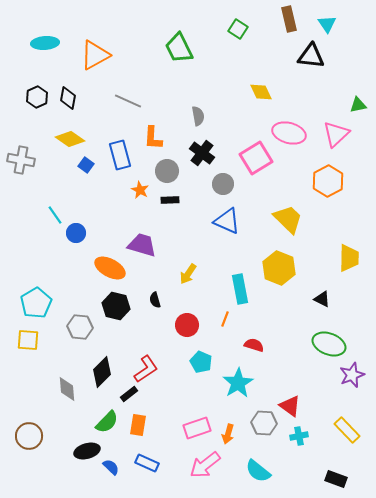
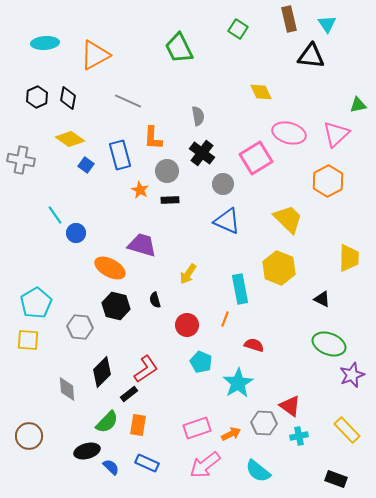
orange arrow at (228, 434): moved 3 px right; rotated 132 degrees counterclockwise
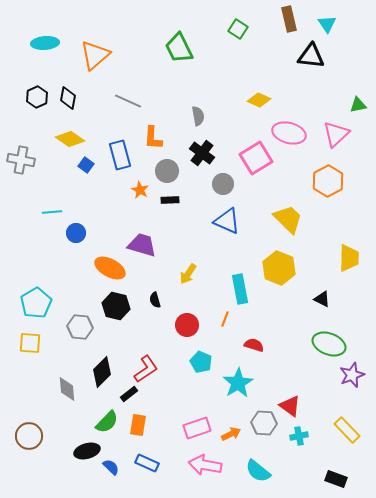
orange triangle at (95, 55): rotated 12 degrees counterclockwise
yellow diamond at (261, 92): moved 2 px left, 8 px down; rotated 40 degrees counterclockwise
cyan line at (55, 215): moved 3 px left, 3 px up; rotated 60 degrees counterclockwise
yellow square at (28, 340): moved 2 px right, 3 px down
pink arrow at (205, 465): rotated 48 degrees clockwise
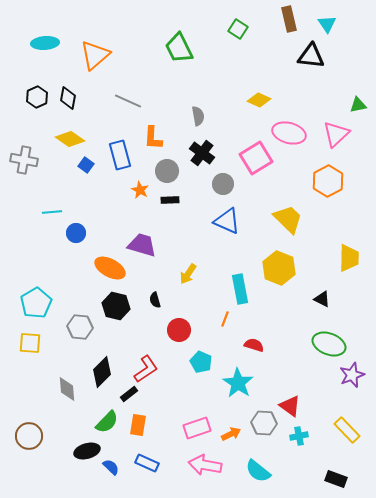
gray cross at (21, 160): moved 3 px right
red circle at (187, 325): moved 8 px left, 5 px down
cyan star at (238, 383): rotated 8 degrees counterclockwise
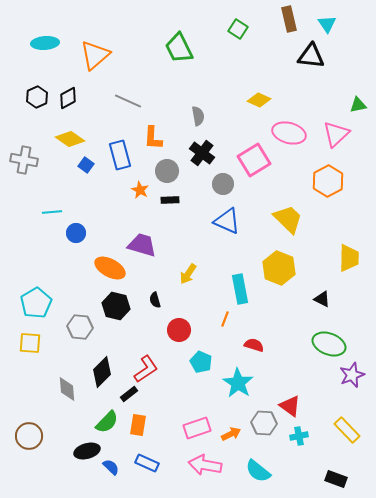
black diamond at (68, 98): rotated 50 degrees clockwise
pink square at (256, 158): moved 2 px left, 2 px down
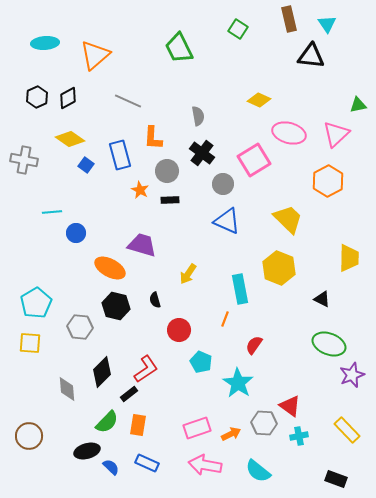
red semicircle at (254, 345): rotated 72 degrees counterclockwise
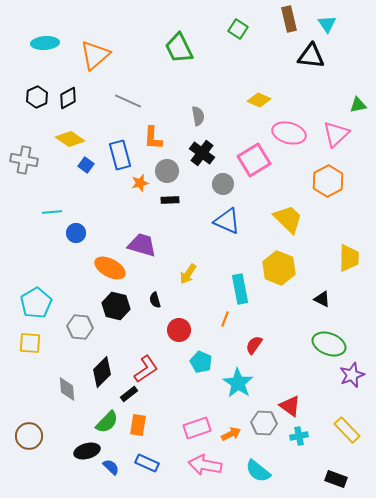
orange star at (140, 190): moved 7 px up; rotated 30 degrees clockwise
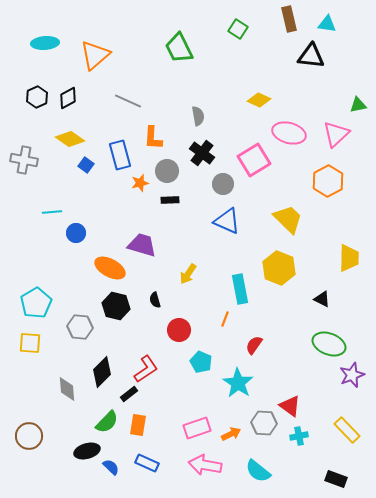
cyan triangle at (327, 24): rotated 48 degrees counterclockwise
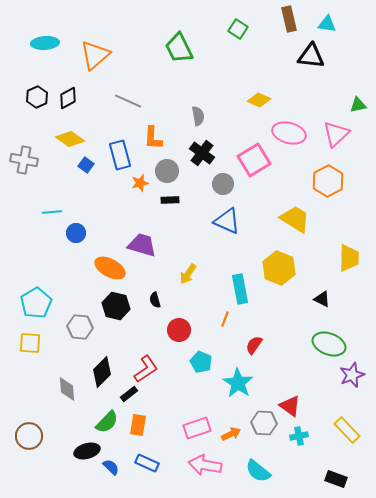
yellow trapezoid at (288, 219): moved 7 px right; rotated 12 degrees counterclockwise
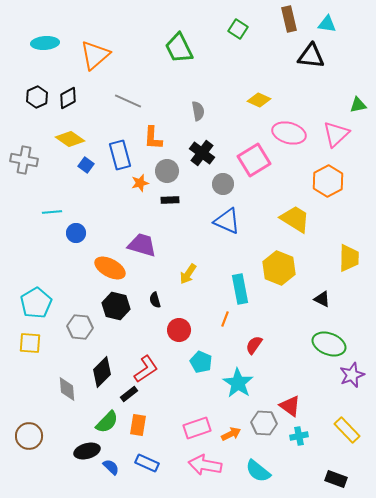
gray semicircle at (198, 116): moved 5 px up
